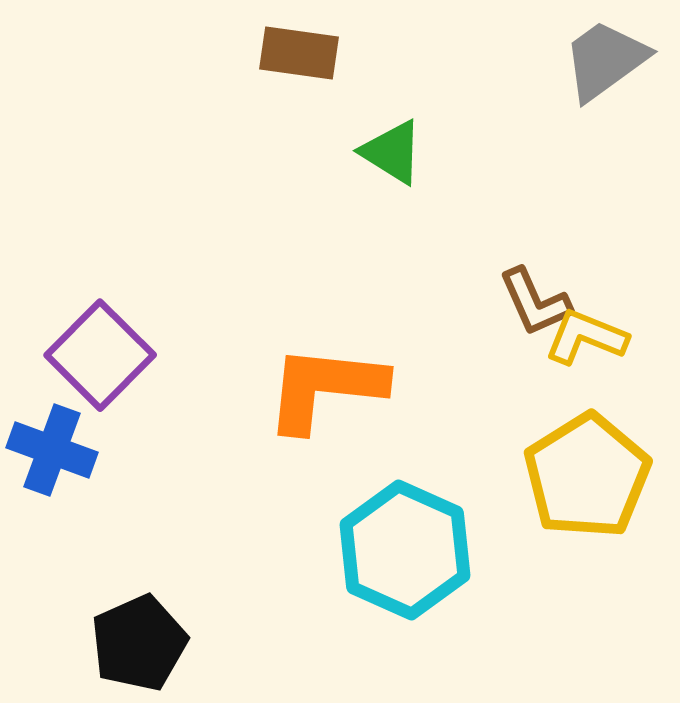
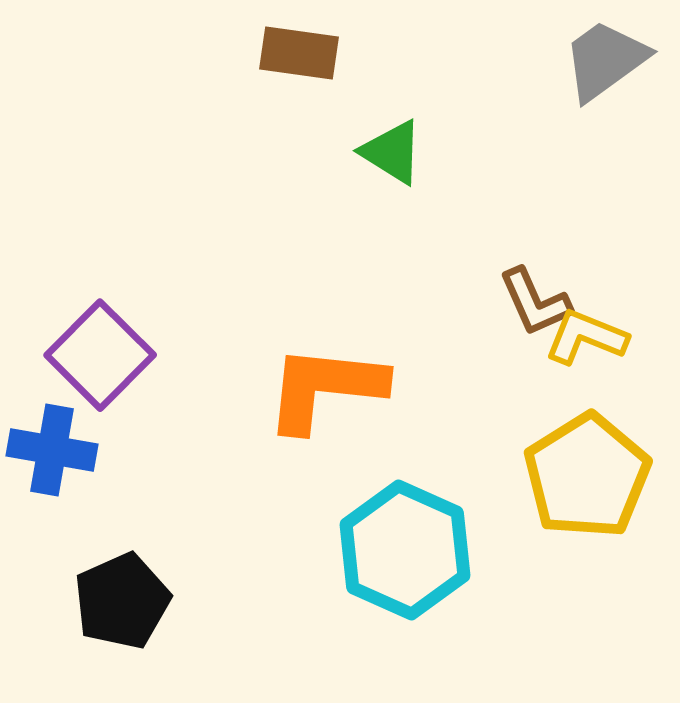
blue cross: rotated 10 degrees counterclockwise
black pentagon: moved 17 px left, 42 px up
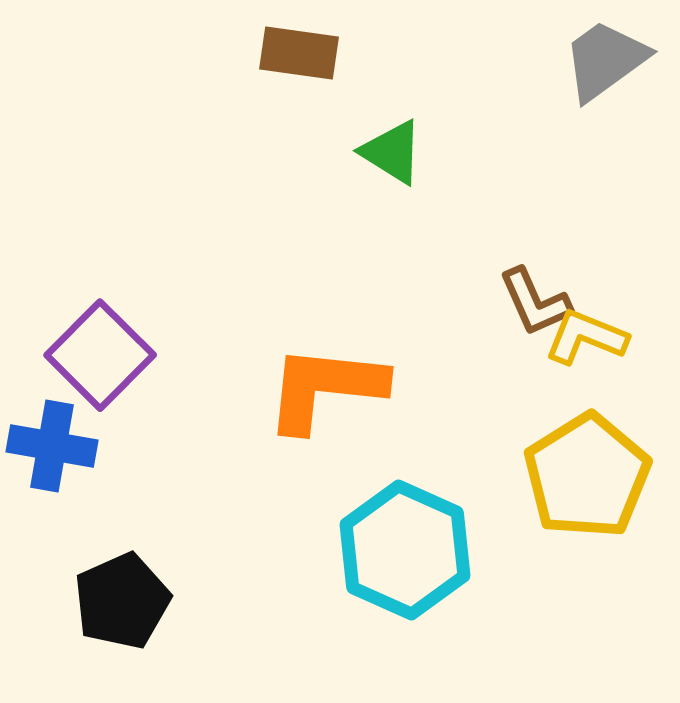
blue cross: moved 4 px up
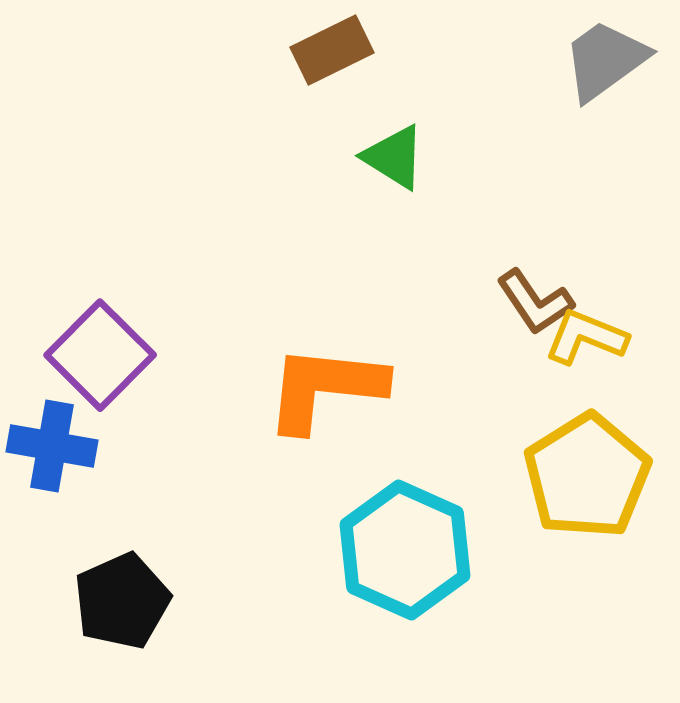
brown rectangle: moved 33 px right, 3 px up; rotated 34 degrees counterclockwise
green triangle: moved 2 px right, 5 px down
brown L-shape: rotated 10 degrees counterclockwise
